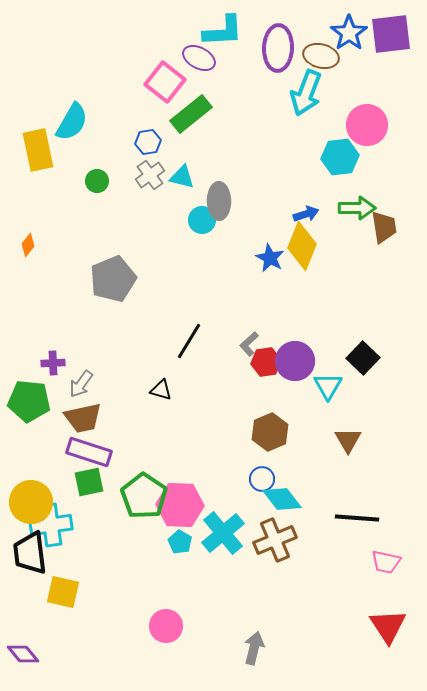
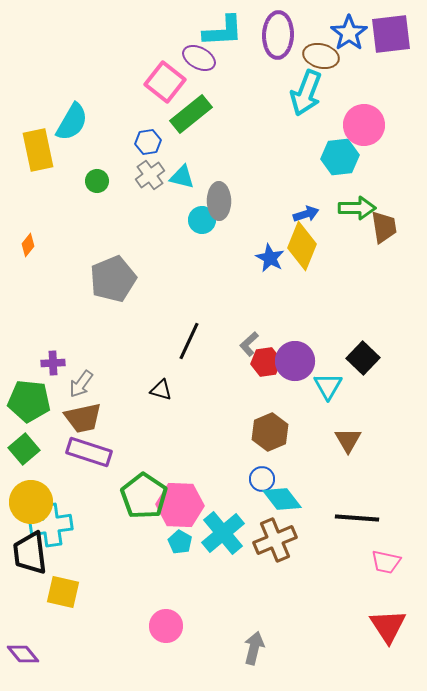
purple ellipse at (278, 48): moved 13 px up
pink circle at (367, 125): moved 3 px left
black line at (189, 341): rotated 6 degrees counterclockwise
green square at (89, 482): moved 65 px left, 33 px up; rotated 28 degrees counterclockwise
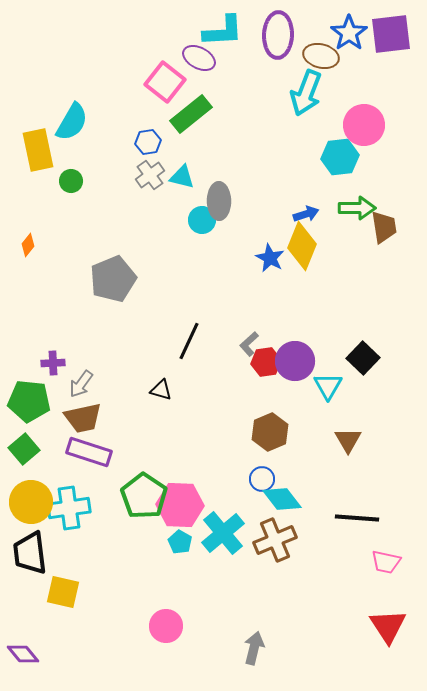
green circle at (97, 181): moved 26 px left
cyan cross at (51, 525): moved 18 px right, 17 px up
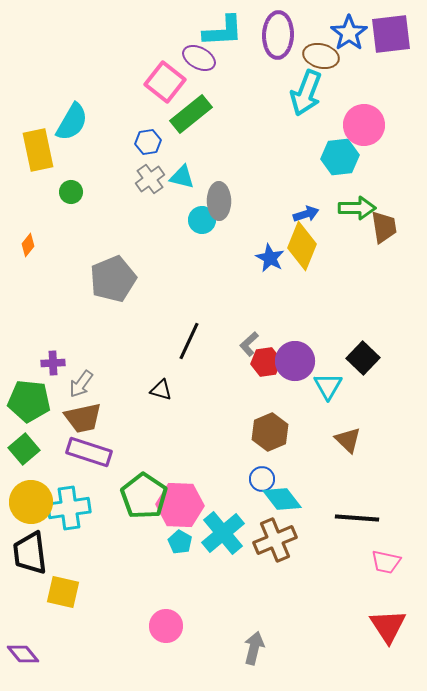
gray cross at (150, 175): moved 4 px down
green circle at (71, 181): moved 11 px down
brown triangle at (348, 440): rotated 16 degrees counterclockwise
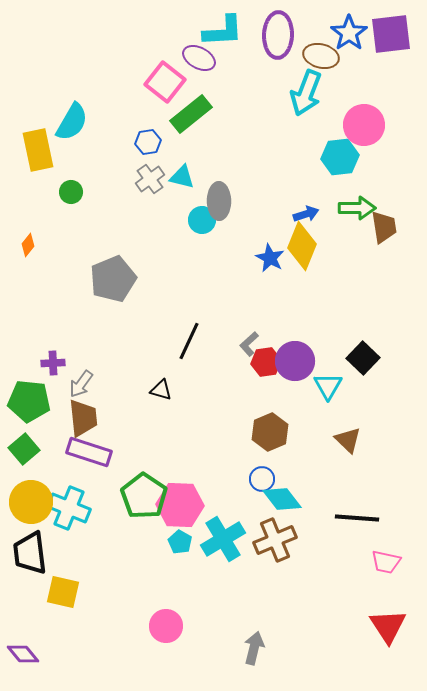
brown trapezoid at (83, 418): rotated 84 degrees counterclockwise
cyan cross at (69, 508): rotated 30 degrees clockwise
cyan cross at (223, 533): moved 6 px down; rotated 9 degrees clockwise
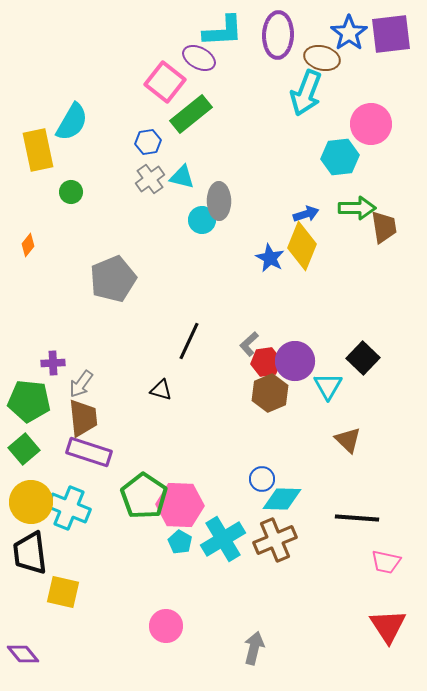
brown ellipse at (321, 56): moved 1 px right, 2 px down
pink circle at (364, 125): moved 7 px right, 1 px up
brown hexagon at (270, 432): moved 39 px up
cyan diamond at (282, 499): rotated 51 degrees counterclockwise
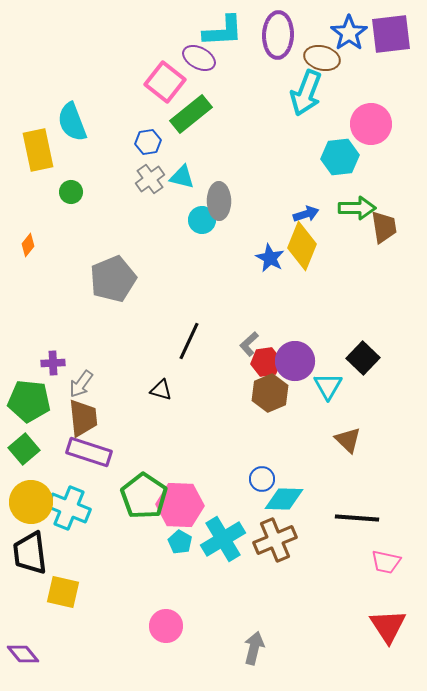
cyan semicircle at (72, 122): rotated 129 degrees clockwise
cyan diamond at (282, 499): moved 2 px right
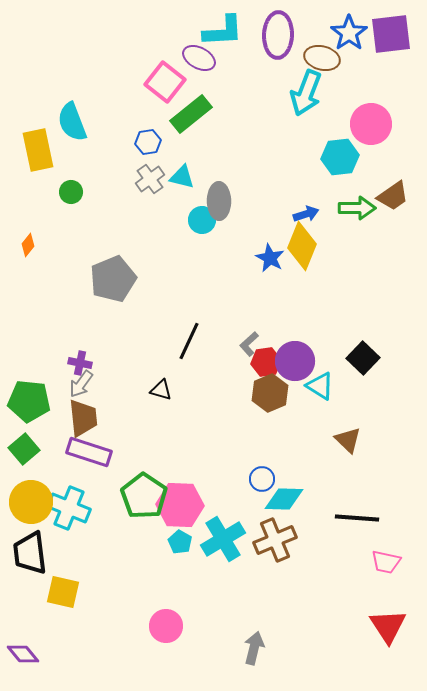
brown trapezoid at (384, 227): moved 9 px right, 31 px up; rotated 64 degrees clockwise
purple cross at (53, 363): moved 27 px right; rotated 15 degrees clockwise
cyan triangle at (328, 386): moved 8 px left; rotated 28 degrees counterclockwise
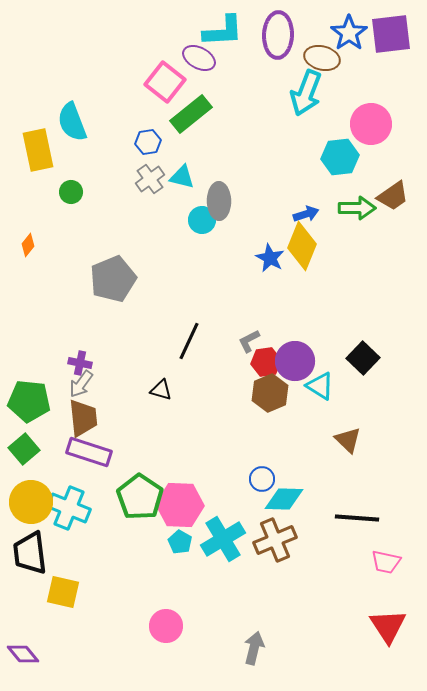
gray L-shape at (249, 344): moved 3 px up; rotated 15 degrees clockwise
green pentagon at (144, 496): moved 4 px left, 1 px down
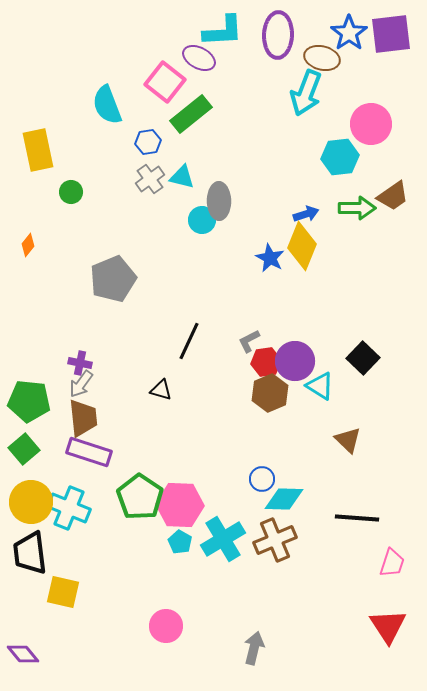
cyan semicircle at (72, 122): moved 35 px right, 17 px up
pink trapezoid at (386, 562): moved 6 px right, 1 px down; rotated 84 degrees counterclockwise
